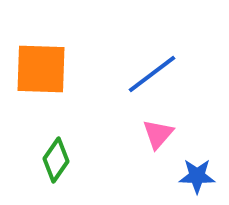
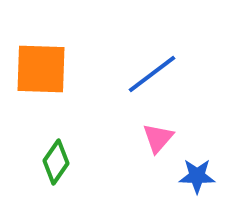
pink triangle: moved 4 px down
green diamond: moved 2 px down
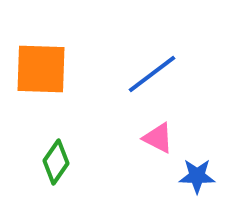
pink triangle: rotated 44 degrees counterclockwise
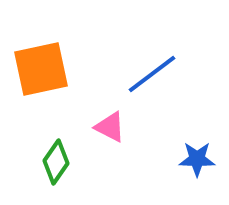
orange square: rotated 14 degrees counterclockwise
pink triangle: moved 48 px left, 11 px up
blue star: moved 17 px up
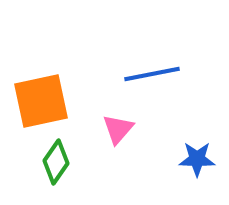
orange square: moved 32 px down
blue line: rotated 26 degrees clockwise
pink triangle: moved 8 px right, 2 px down; rotated 44 degrees clockwise
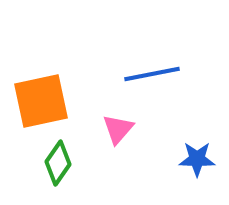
green diamond: moved 2 px right, 1 px down
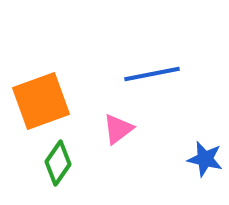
orange square: rotated 8 degrees counterclockwise
pink triangle: rotated 12 degrees clockwise
blue star: moved 8 px right; rotated 12 degrees clockwise
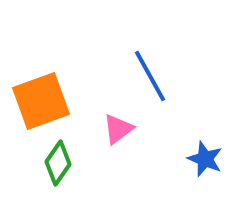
blue line: moved 2 px left, 2 px down; rotated 72 degrees clockwise
blue star: rotated 9 degrees clockwise
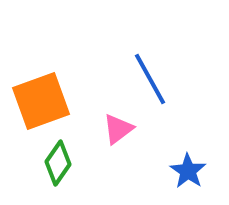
blue line: moved 3 px down
blue star: moved 17 px left, 12 px down; rotated 12 degrees clockwise
